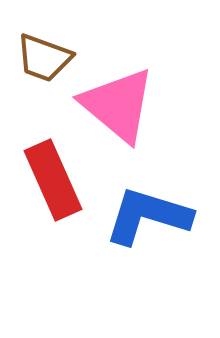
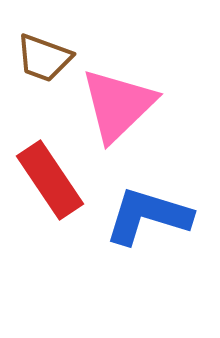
pink triangle: rotated 36 degrees clockwise
red rectangle: moved 3 px left; rotated 10 degrees counterclockwise
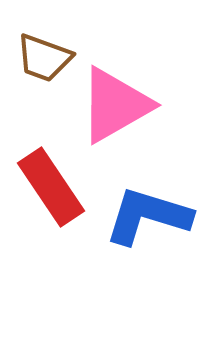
pink triangle: moved 3 px left; rotated 14 degrees clockwise
red rectangle: moved 1 px right, 7 px down
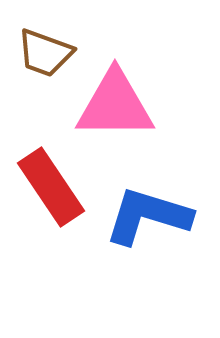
brown trapezoid: moved 1 px right, 5 px up
pink triangle: rotated 30 degrees clockwise
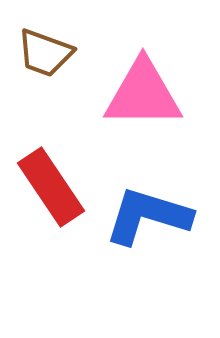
pink triangle: moved 28 px right, 11 px up
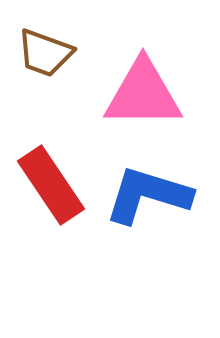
red rectangle: moved 2 px up
blue L-shape: moved 21 px up
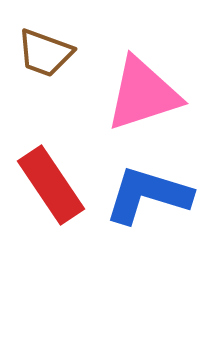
pink triangle: rotated 18 degrees counterclockwise
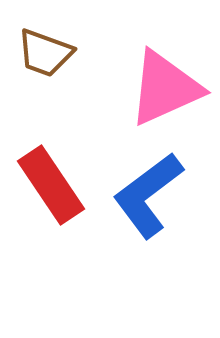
pink triangle: moved 22 px right, 6 px up; rotated 6 degrees counterclockwise
blue L-shape: rotated 54 degrees counterclockwise
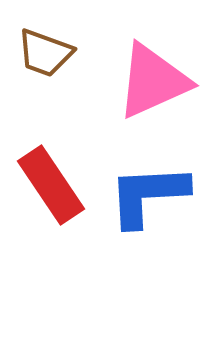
pink triangle: moved 12 px left, 7 px up
blue L-shape: rotated 34 degrees clockwise
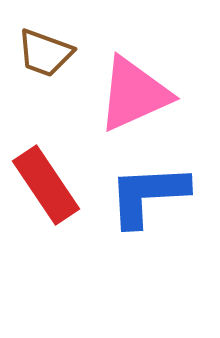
pink triangle: moved 19 px left, 13 px down
red rectangle: moved 5 px left
